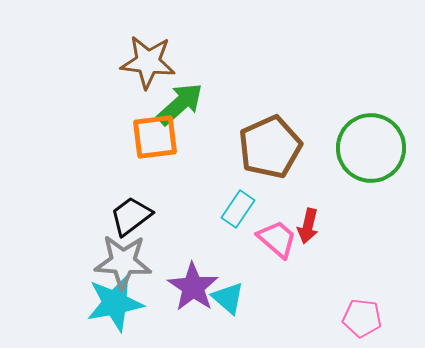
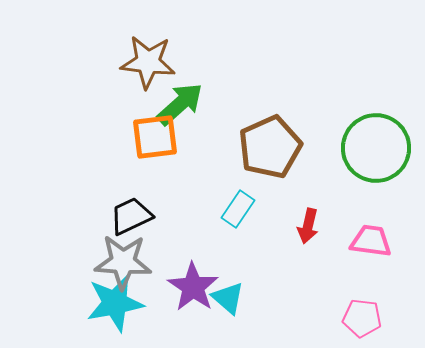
green circle: moved 5 px right
black trapezoid: rotated 12 degrees clockwise
pink trapezoid: moved 94 px right, 2 px down; rotated 33 degrees counterclockwise
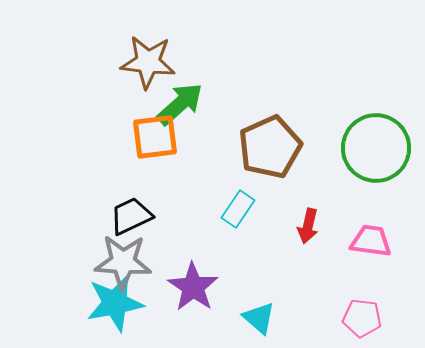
cyan triangle: moved 31 px right, 20 px down
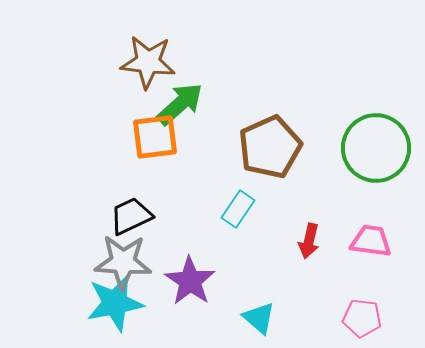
red arrow: moved 1 px right, 15 px down
purple star: moved 3 px left, 6 px up
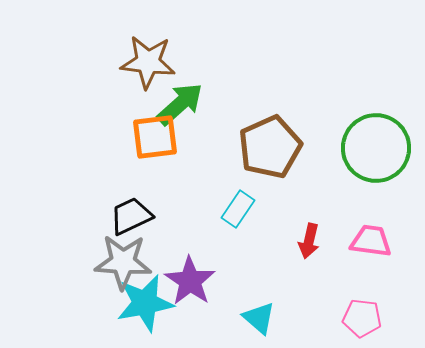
cyan star: moved 30 px right
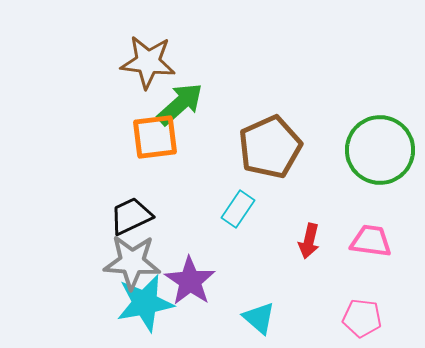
green circle: moved 4 px right, 2 px down
gray star: moved 9 px right
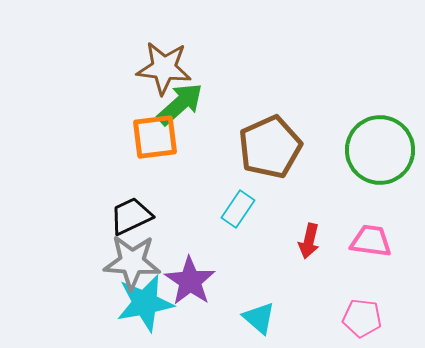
brown star: moved 16 px right, 6 px down
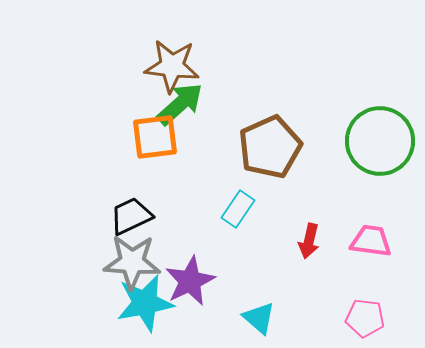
brown star: moved 8 px right, 2 px up
green circle: moved 9 px up
purple star: rotated 12 degrees clockwise
pink pentagon: moved 3 px right
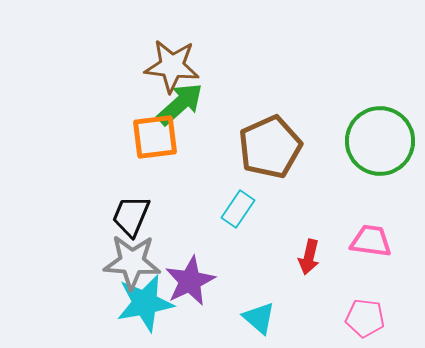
black trapezoid: rotated 42 degrees counterclockwise
red arrow: moved 16 px down
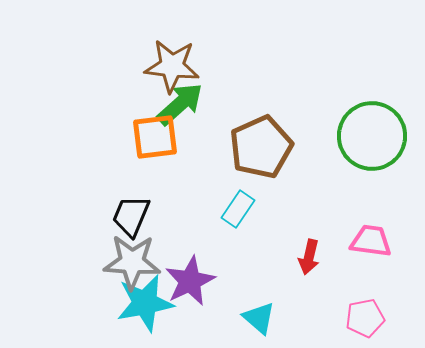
green circle: moved 8 px left, 5 px up
brown pentagon: moved 9 px left
pink pentagon: rotated 18 degrees counterclockwise
